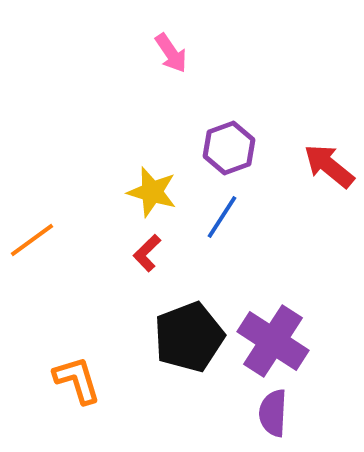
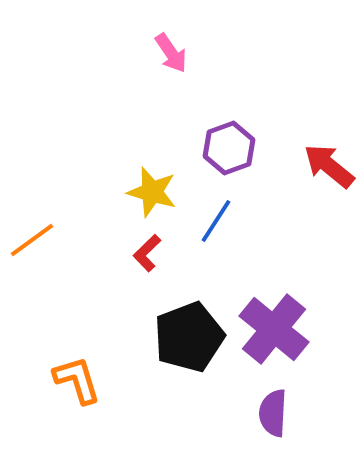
blue line: moved 6 px left, 4 px down
purple cross: moved 1 px right, 12 px up; rotated 6 degrees clockwise
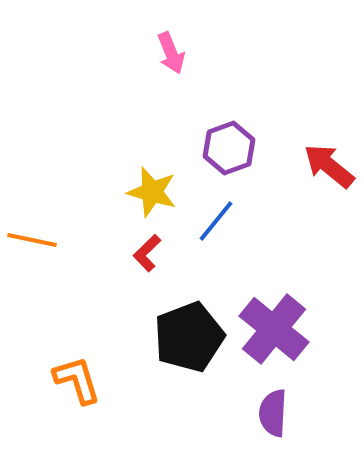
pink arrow: rotated 12 degrees clockwise
blue line: rotated 6 degrees clockwise
orange line: rotated 48 degrees clockwise
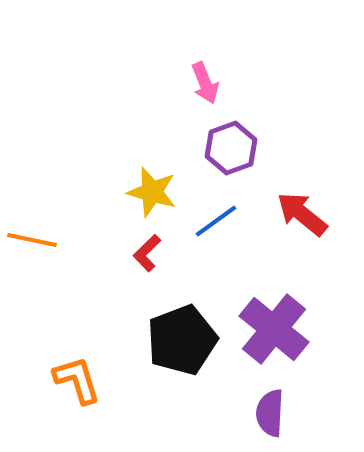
pink arrow: moved 34 px right, 30 px down
purple hexagon: moved 2 px right
red arrow: moved 27 px left, 48 px down
blue line: rotated 15 degrees clockwise
black pentagon: moved 7 px left, 3 px down
purple semicircle: moved 3 px left
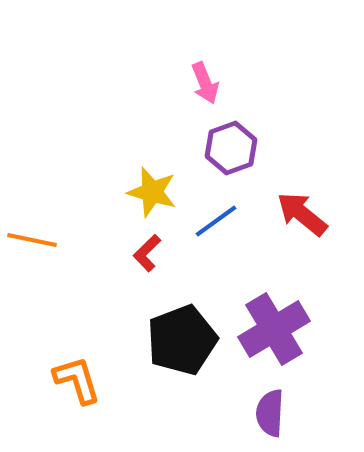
purple cross: rotated 20 degrees clockwise
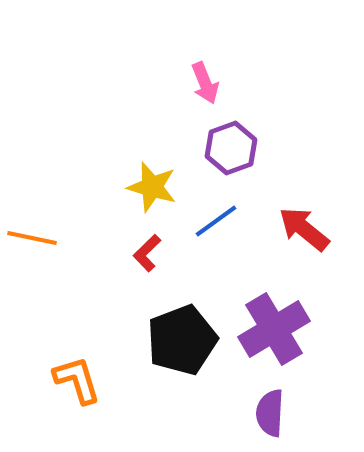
yellow star: moved 5 px up
red arrow: moved 2 px right, 15 px down
orange line: moved 2 px up
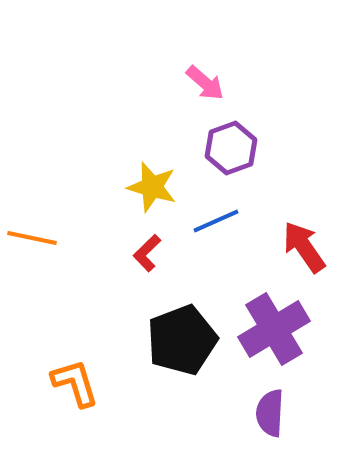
pink arrow: rotated 27 degrees counterclockwise
blue line: rotated 12 degrees clockwise
red arrow: moved 18 px down; rotated 16 degrees clockwise
orange L-shape: moved 2 px left, 3 px down
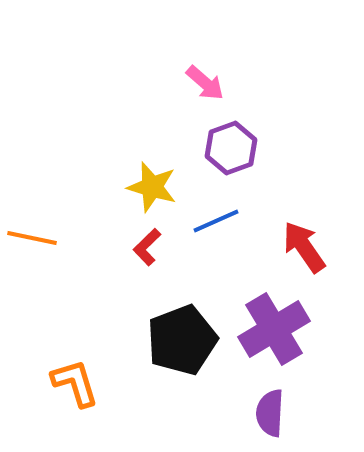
red L-shape: moved 6 px up
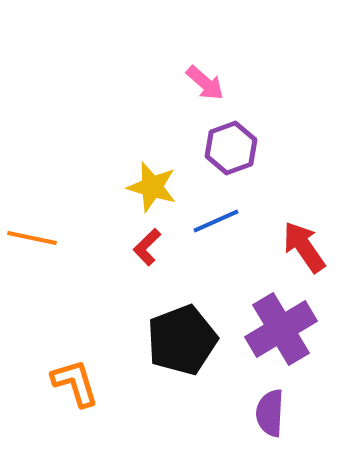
purple cross: moved 7 px right
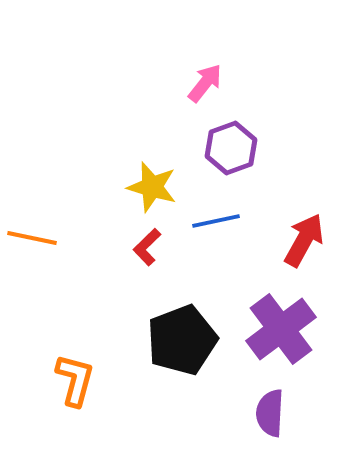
pink arrow: rotated 93 degrees counterclockwise
blue line: rotated 12 degrees clockwise
red arrow: moved 7 px up; rotated 64 degrees clockwise
purple cross: rotated 6 degrees counterclockwise
orange L-shape: moved 3 px up; rotated 32 degrees clockwise
